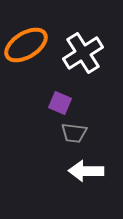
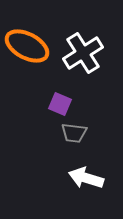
orange ellipse: moved 1 px right, 1 px down; rotated 60 degrees clockwise
purple square: moved 1 px down
white arrow: moved 7 px down; rotated 16 degrees clockwise
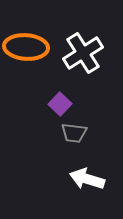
orange ellipse: moved 1 px left, 1 px down; rotated 24 degrees counterclockwise
purple square: rotated 20 degrees clockwise
white arrow: moved 1 px right, 1 px down
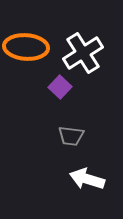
purple square: moved 17 px up
gray trapezoid: moved 3 px left, 3 px down
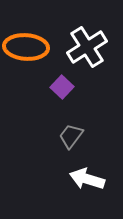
white cross: moved 4 px right, 6 px up
purple square: moved 2 px right
gray trapezoid: rotated 120 degrees clockwise
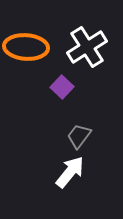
gray trapezoid: moved 8 px right
white arrow: moved 17 px left, 7 px up; rotated 112 degrees clockwise
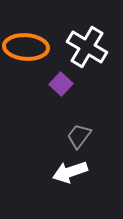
white cross: rotated 27 degrees counterclockwise
purple square: moved 1 px left, 3 px up
white arrow: rotated 148 degrees counterclockwise
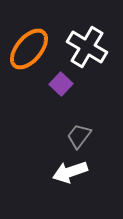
orange ellipse: moved 3 px right, 2 px down; rotated 54 degrees counterclockwise
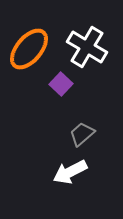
gray trapezoid: moved 3 px right, 2 px up; rotated 12 degrees clockwise
white arrow: rotated 8 degrees counterclockwise
